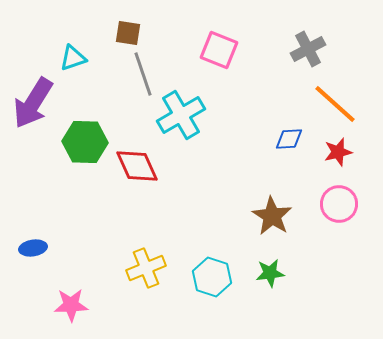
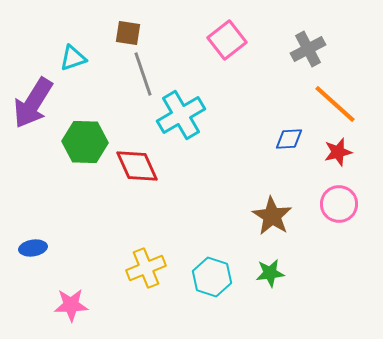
pink square: moved 8 px right, 10 px up; rotated 30 degrees clockwise
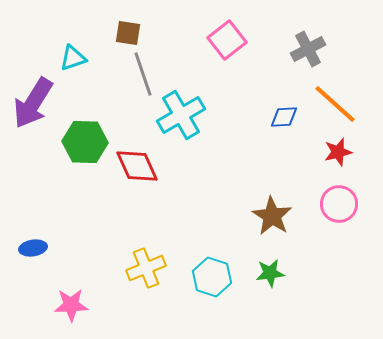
blue diamond: moved 5 px left, 22 px up
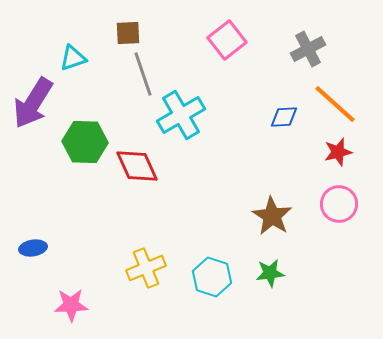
brown square: rotated 12 degrees counterclockwise
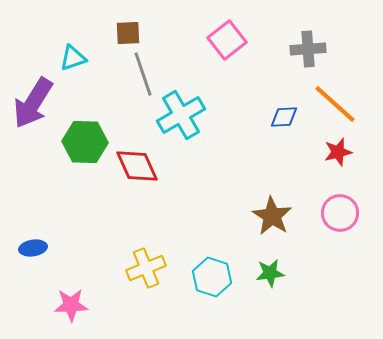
gray cross: rotated 24 degrees clockwise
pink circle: moved 1 px right, 9 px down
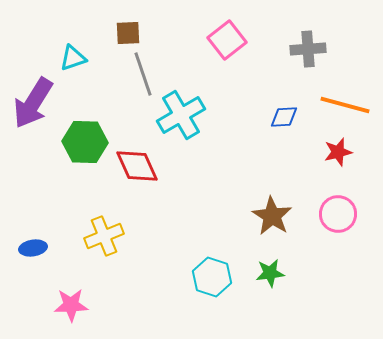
orange line: moved 10 px right, 1 px down; rotated 27 degrees counterclockwise
pink circle: moved 2 px left, 1 px down
yellow cross: moved 42 px left, 32 px up
